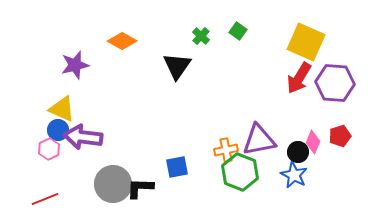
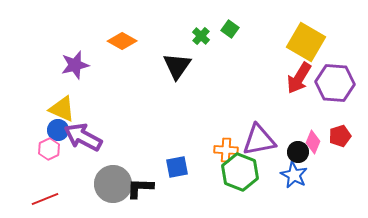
green square: moved 8 px left, 2 px up
yellow square: rotated 6 degrees clockwise
purple arrow: rotated 21 degrees clockwise
orange cross: rotated 15 degrees clockwise
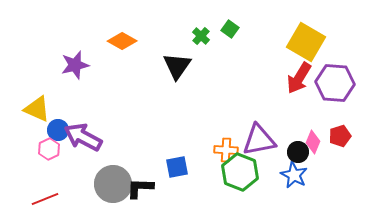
yellow triangle: moved 25 px left
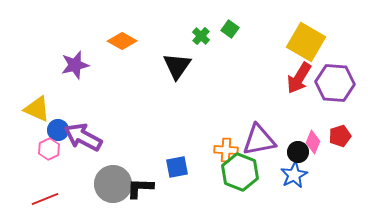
blue star: rotated 16 degrees clockwise
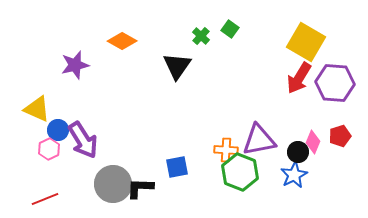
purple arrow: moved 3 px down; rotated 150 degrees counterclockwise
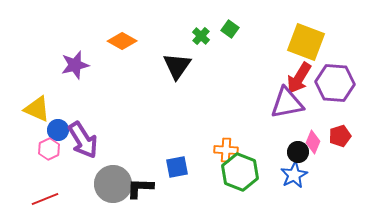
yellow square: rotated 9 degrees counterclockwise
purple triangle: moved 28 px right, 37 px up
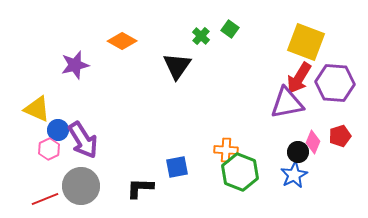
gray circle: moved 32 px left, 2 px down
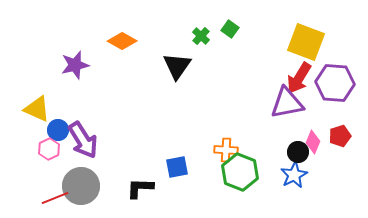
red line: moved 10 px right, 1 px up
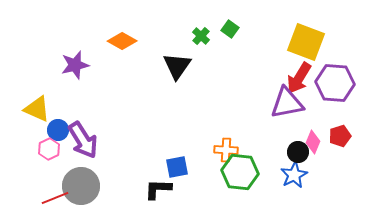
green hexagon: rotated 15 degrees counterclockwise
black L-shape: moved 18 px right, 1 px down
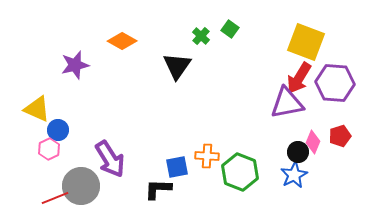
purple arrow: moved 27 px right, 19 px down
orange cross: moved 19 px left, 6 px down
green hexagon: rotated 15 degrees clockwise
